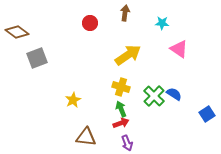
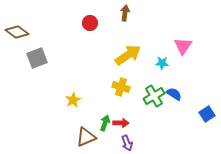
cyan star: moved 40 px down
pink triangle: moved 4 px right, 3 px up; rotated 30 degrees clockwise
green cross: rotated 15 degrees clockwise
green arrow: moved 16 px left, 14 px down; rotated 42 degrees clockwise
red arrow: rotated 21 degrees clockwise
brown triangle: rotated 30 degrees counterclockwise
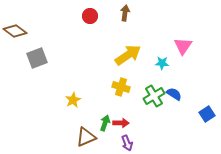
red circle: moved 7 px up
brown diamond: moved 2 px left, 1 px up
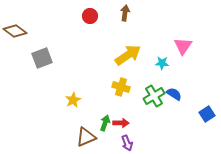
gray square: moved 5 px right
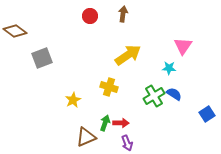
brown arrow: moved 2 px left, 1 px down
cyan star: moved 7 px right, 5 px down
yellow cross: moved 12 px left
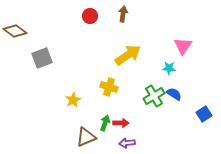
blue square: moved 3 px left
purple arrow: rotated 105 degrees clockwise
